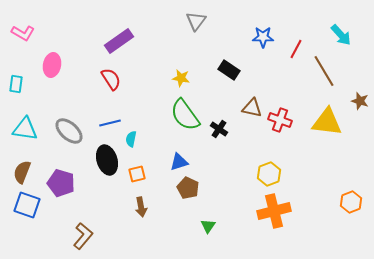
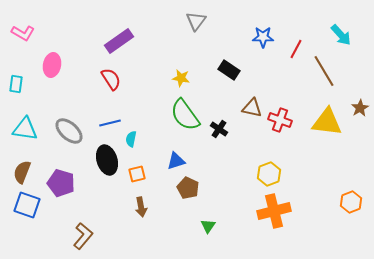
brown star: moved 7 px down; rotated 24 degrees clockwise
blue triangle: moved 3 px left, 1 px up
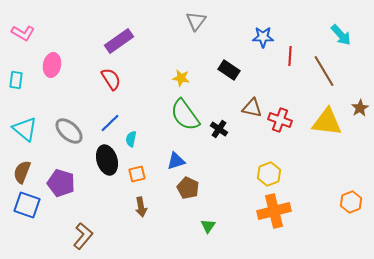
red line: moved 6 px left, 7 px down; rotated 24 degrees counterclockwise
cyan rectangle: moved 4 px up
blue line: rotated 30 degrees counterclockwise
cyan triangle: rotated 32 degrees clockwise
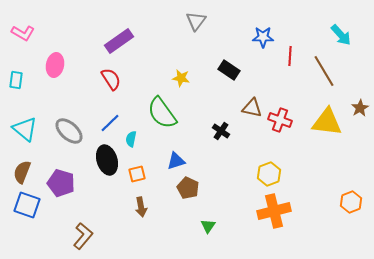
pink ellipse: moved 3 px right
green semicircle: moved 23 px left, 2 px up
black cross: moved 2 px right, 2 px down
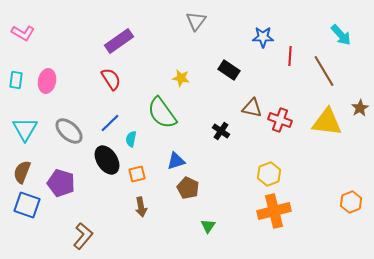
pink ellipse: moved 8 px left, 16 px down
cyan triangle: rotated 20 degrees clockwise
black ellipse: rotated 16 degrees counterclockwise
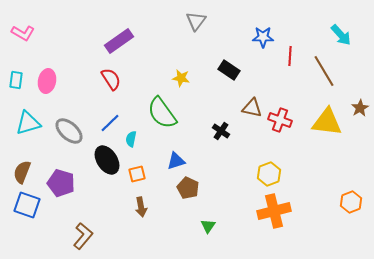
cyan triangle: moved 3 px right, 6 px up; rotated 44 degrees clockwise
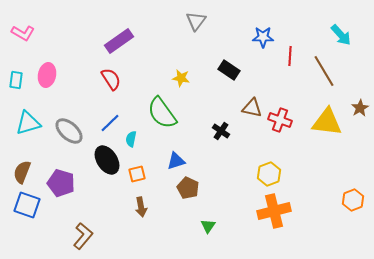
pink ellipse: moved 6 px up
orange hexagon: moved 2 px right, 2 px up
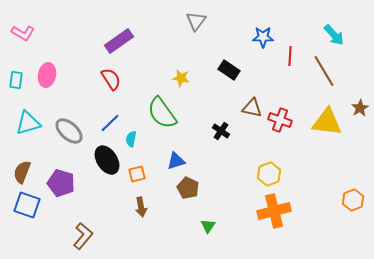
cyan arrow: moved 7 px left
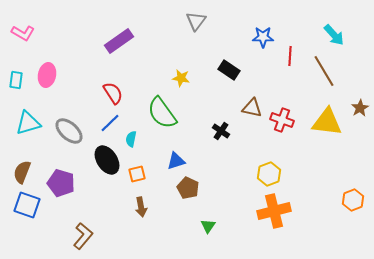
red semicircle: moved 2 px right, 14 px down
red cross: moved 2 px right
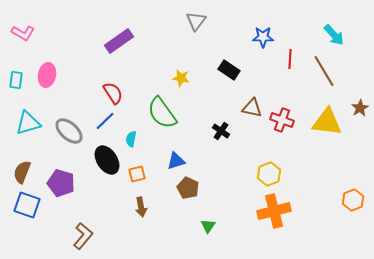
red line: moved 3 px down
blue line: moved 5 px left, 2 px up
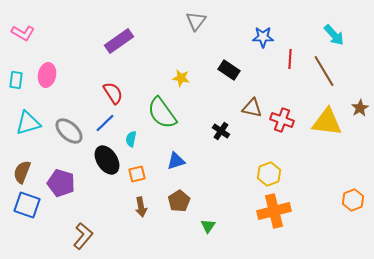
blue line: moved 2 px down
brown pentagon: moved 9 px left, 13 px down; rotated 15 degrees clockwise
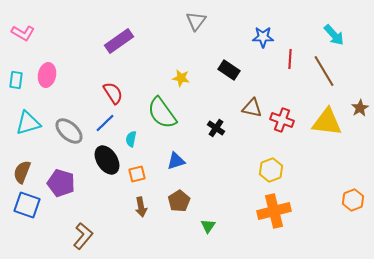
black cross: moved 5 px left, 3 px up
yellow hexagon: moved 2 px right, 4 px up
